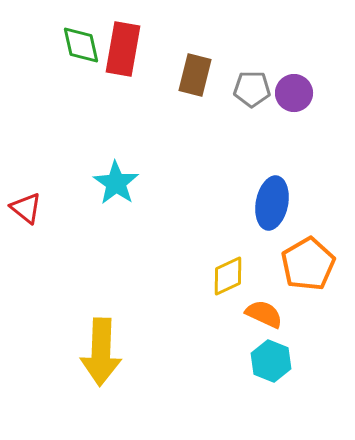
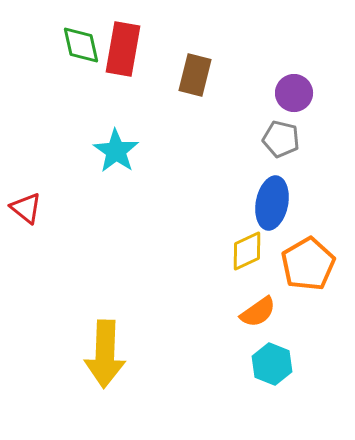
gray pentagon: moved 29 px right, 50 px down; rotated 12 degrees clockwise
cyan star: moved 32 px up
yellow diamond: moved 19 px right, 25 px up
orange semicircle: moved 6 px left, 2 px up; rotated 120 degrees clockwise
yellow arrow: moved 4 px right, 2 px down
cyan hexagon: moved 1 px right, 3 px down
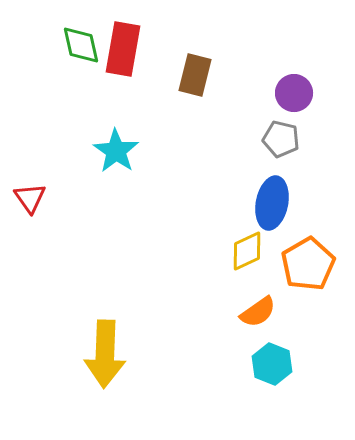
red triangle: moved 4 px right, 10 px up; rotated 16 degrees clockwise
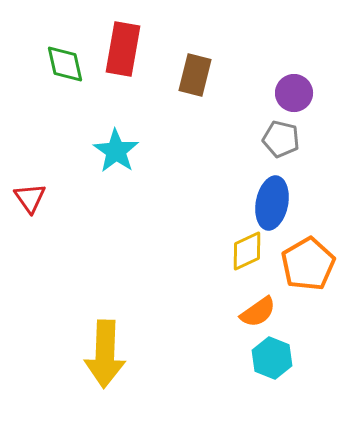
green diamond: moved 16 px left, 19 px down
cyan hexagon: moved 6 px up
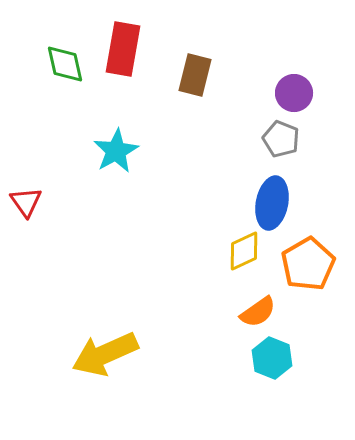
gray pentagon: rotated 9 degrees clockwise
cyan star: rotated 9 degrees clockwise
red triangle: moved 4 px left, 4 px down
yellow diamond: moved 3 px left
yellow arrow: rotated 64 degrees clockwise
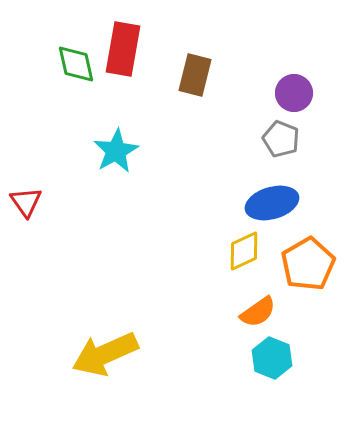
green diamond: moved 11 px right
blue ellipse: rotated 63 degrees clockwise
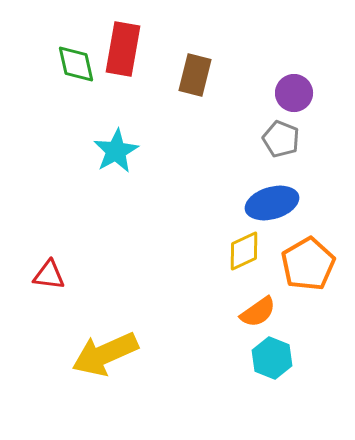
red triangle: moved 23 px right, 73 px down; rotated 48 degrees counterclockwise
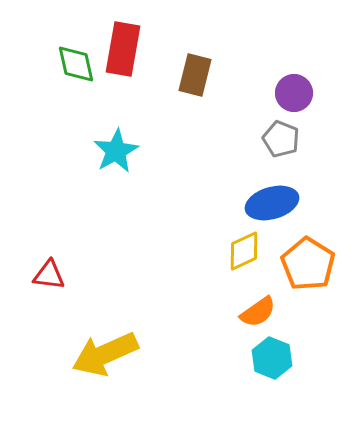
orange pentagon: rotated 10 degrees counterclockwise
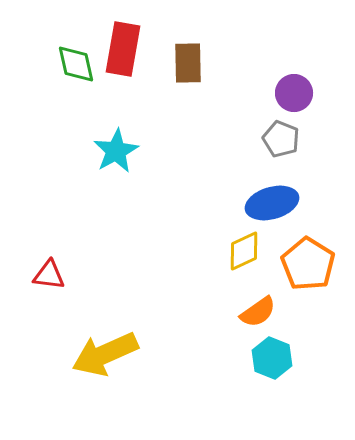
brown rectangle: moved 7 px left, 12 px up; rotated 15 degrees counterclockwise
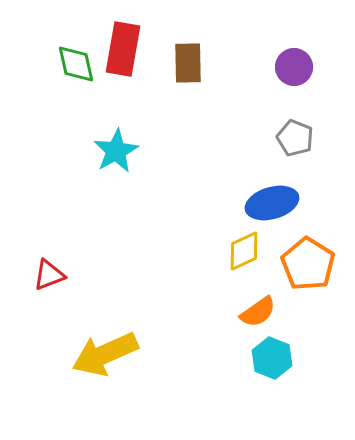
purple circle: moved 26 px up
gray pentagon: moved 14 px right, 1 px up
red triangle: rotated 28 degrees counterclockwise
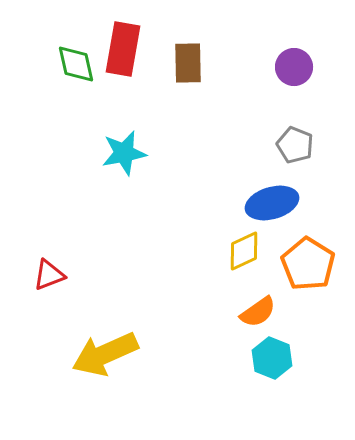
gray pentagon: moved 7 px down
cyan star: moved 8 px right, 2 px down; rotated 18 degrees clockwise
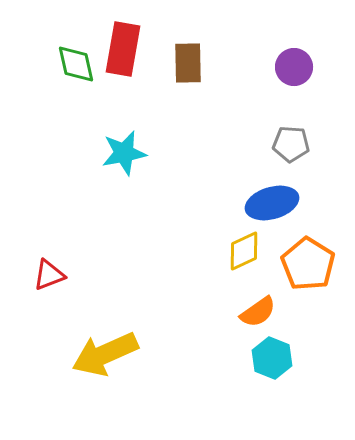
gray pentagon: moved 4 px left, 1 px up; rotated 18 degrees counterclockwise
